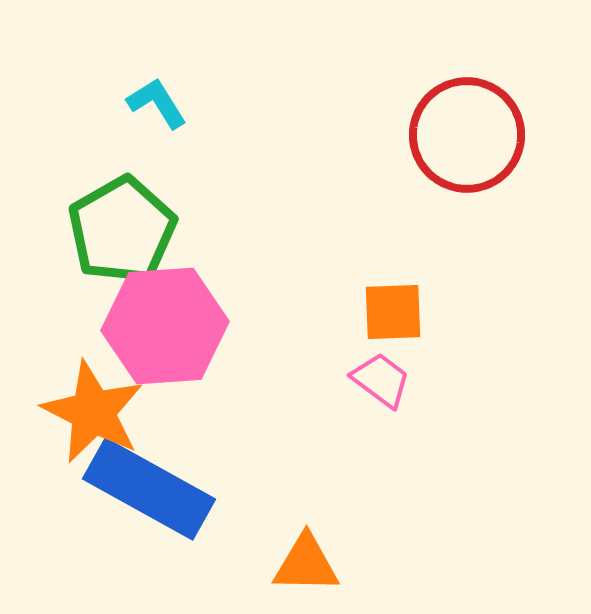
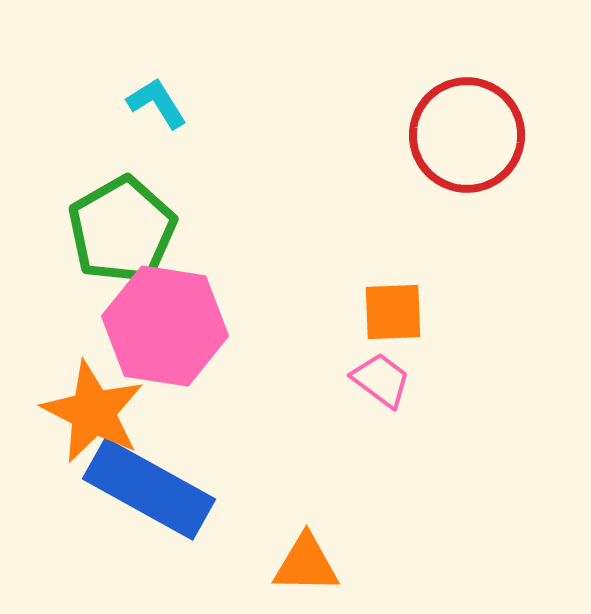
pink hexagon: rotated 13 degrees clockwise
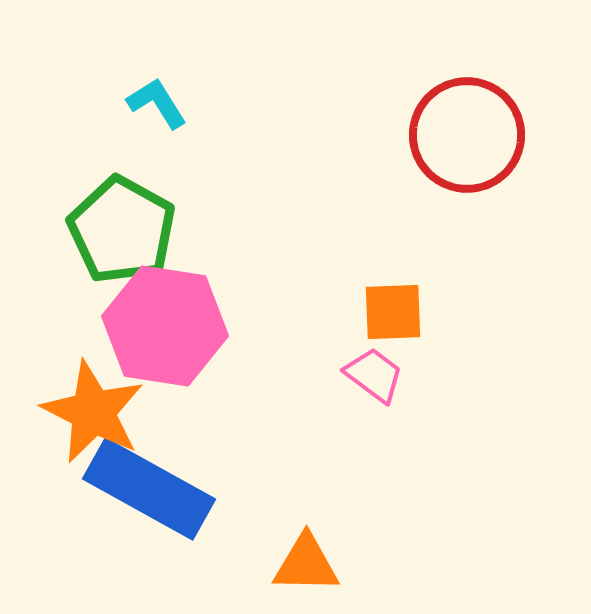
green pentagon: rotated 13 degrees counterclockwise
pink trapezoid: moved 7 px left, 5 px up
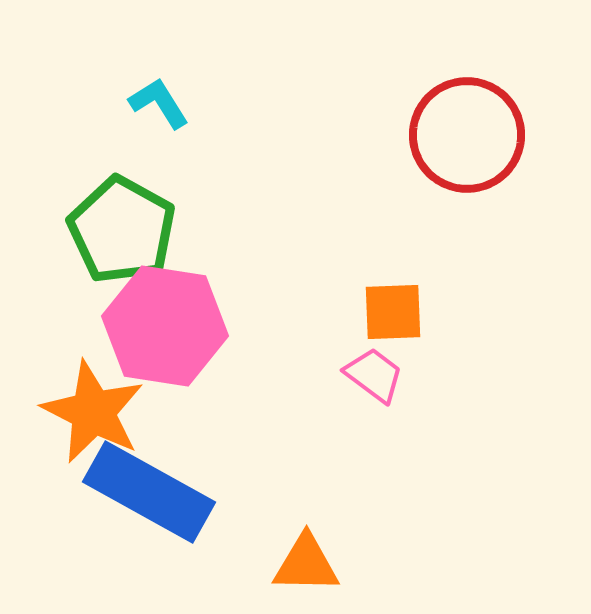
cyan L-shape: moved 2 px right
blue rectangle: moved 3 px down
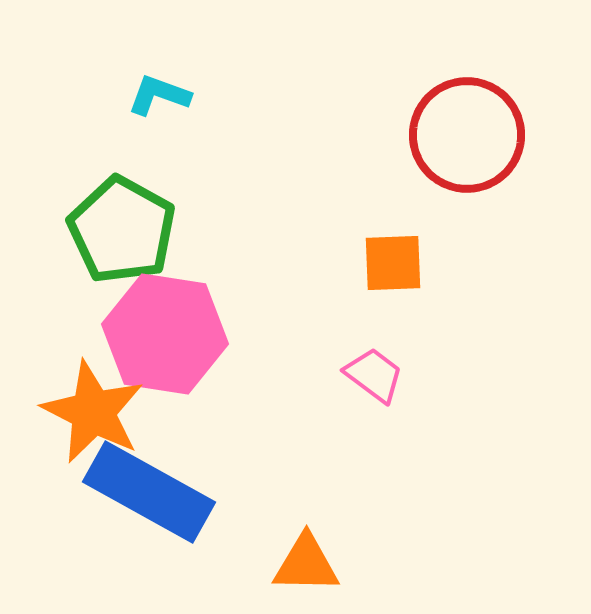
cyan L-shape: moved 8 px up; rotated 38 degrees counterclockwise
orange square: moved 49 px up
pink hexagon: moved 8 px down
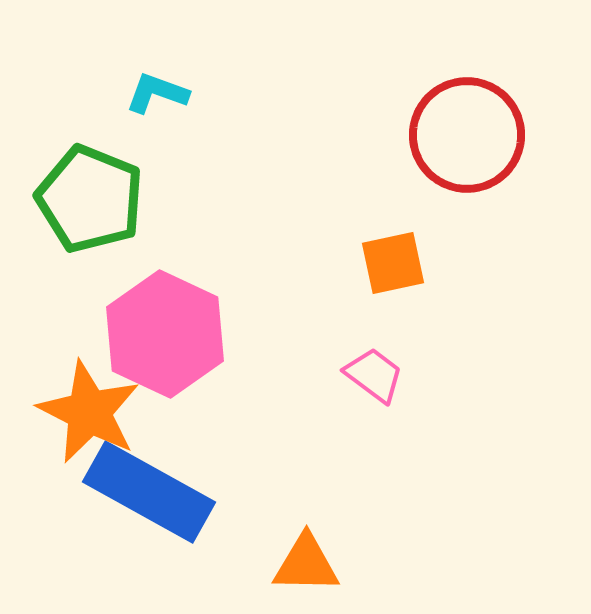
cyan L-shape: moved 2 px left, 2 px up
green pentagon: moved 32 px left, 31 px up; rotated 7 degrees counterclockwise
orange square: rotated 10 degrees counterclockwise
pink hexagon: rotated 16 degrees clockwise
orange star: moved 4 px left
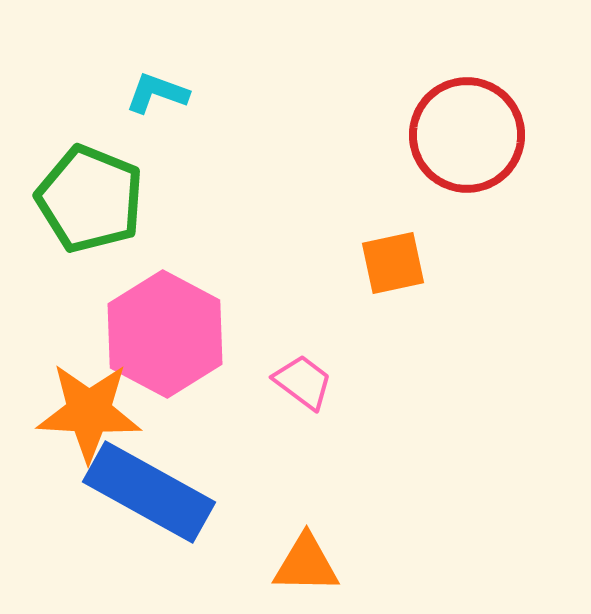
pink hexagon: rotated 3 degrees clockwise
pink trapezoid: moved 71 px left, 7 px down
orange star: rotated 24 degrees counterclockwise
